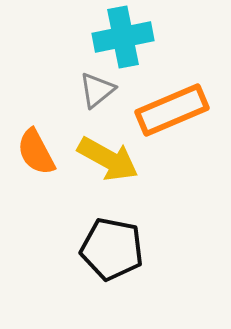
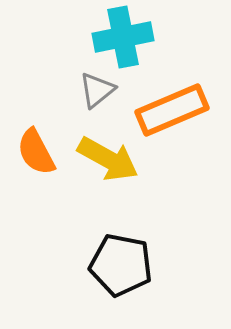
black pentagon: moved 9 px right, 16 px down
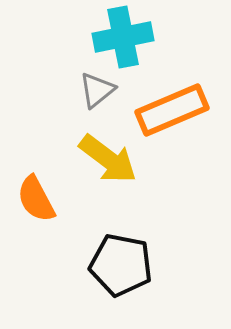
orange semicircle: moved 47 px down
yellow arrow: rotated 8 degrees clockwise
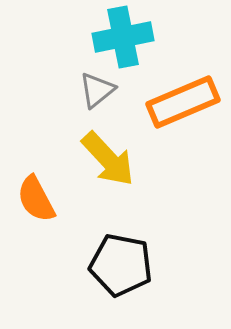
orange rectangle: moved 11 px right, 8 px up
yellow arrow: rotated 10 degrees clockwise
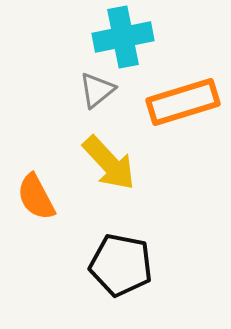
orange rectangle: rotated 6 degrees clockwise
yellow arrow: moved 1 px right, 4 px down
orange semicircle: moved 2 px up
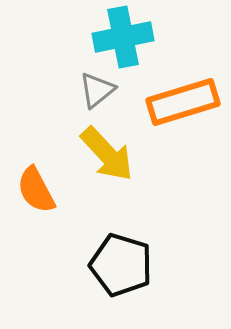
yellow arrow: moved 2 px left, 9 px up
orange semicircle: moved 7 px up
black pentagon: rotated 6 degrees clockwise
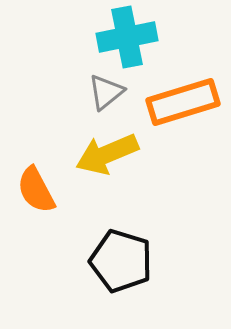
cyan cross: moved 4 px right
gray triangle: moved 9 px right, 2 px down
yellow arrow: rotated 110 degrees clockwise
black pentagon: moved 4 px up
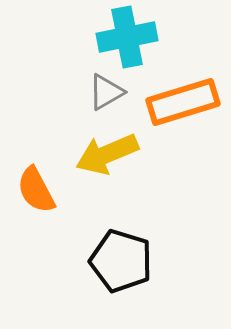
gray triangle: rotated 9 degrees clockwise
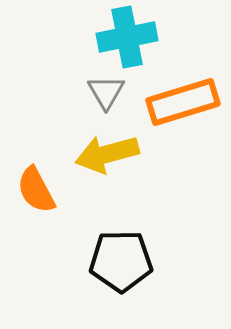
gray triangle: rotated 30 degrees counterclockwise
yellow arrow: rotated 8 degrees clockwise
black pentagon: rotated 18 degrees counterclockwise
